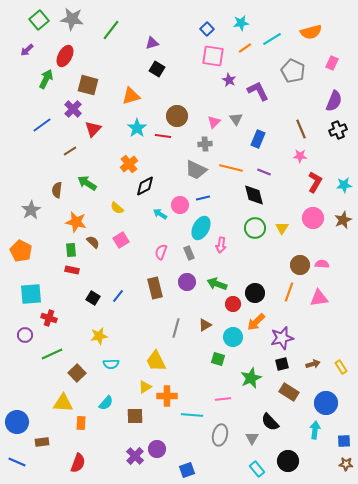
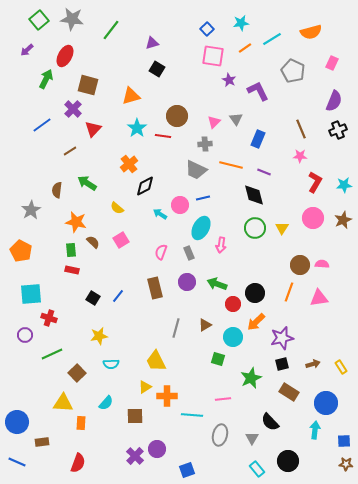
orange line at (231, 168): moved 3 px up
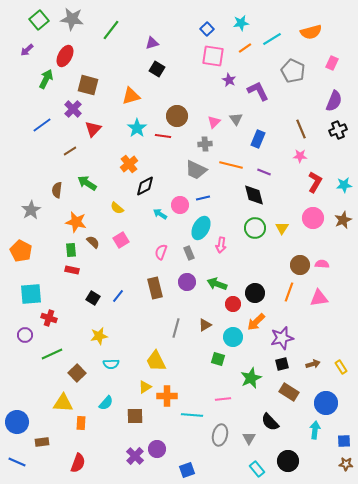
gray triangle at (252, 438): moved 3 px left
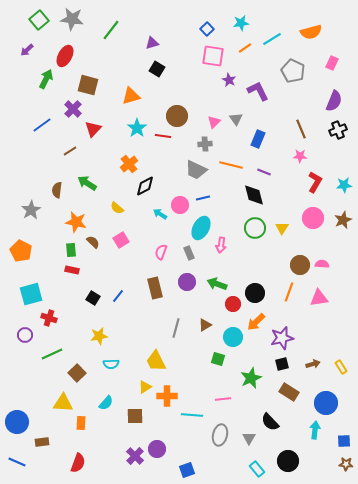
cyan square at (31, 294): rotated 10 degrees counterclockwise
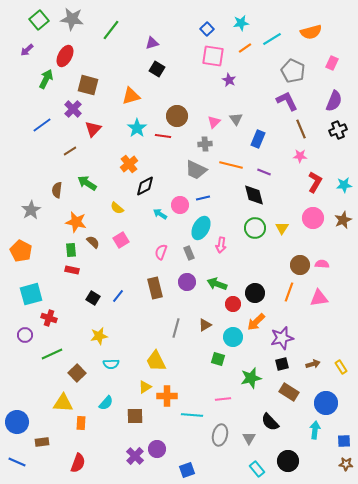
purple L-shape at (258, 91): moved 29 px right, 10 px down
green star at (251, 378): rotated 10 degrees clockwise
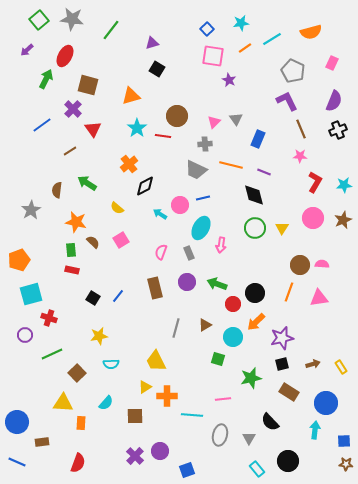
red triangle at (93, 129): rotated 18 degrees counterclockwise
orange pentagon at (21, 251): moved 2 px left, 9 px down; rotated 25 degrees clockwise
purple circle at (157, 449): moved 3 px right, 2 px down
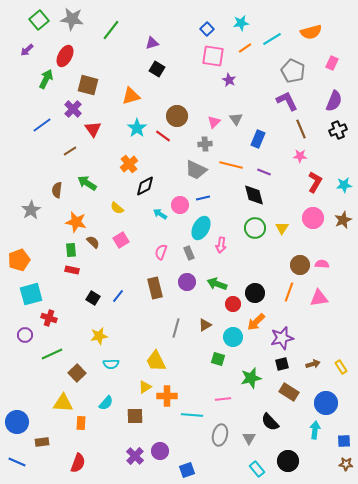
red line at (163, 136): rotated 28 degrees clockwise
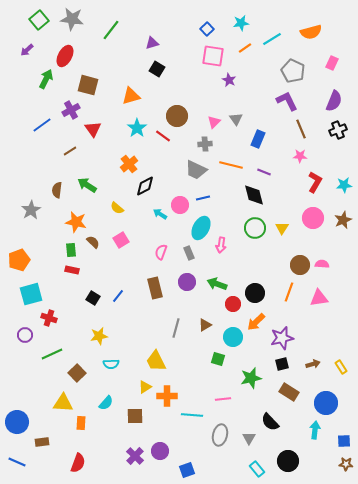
purple cross at (73, 109): moved 2 px left, 1 px down; rotated 18 degrees clockwise
green arrow at (87, 183): moved 2 px down
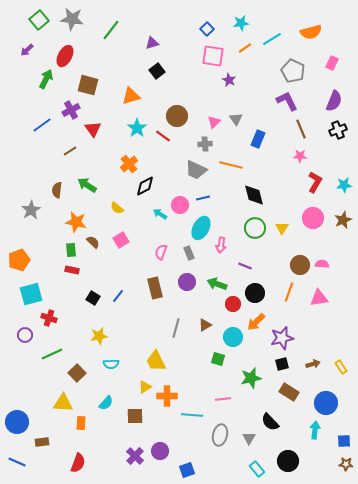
black square at (157, 69): moved 2 px down; rotated 21 degrees clockwise
purple line at (264, 172): moved 19 px left, 94 px down
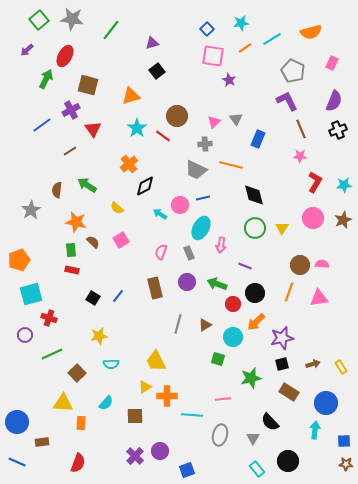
gray line at (176, 328): moved 2 px right, 4 px up
gray triangle at (249, 438): moved 4 px right
